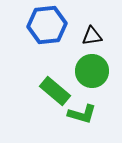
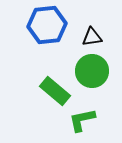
black triangle: moved 1 px down
green L-shape: moved 6 px down; rotated 152 degrees clockwise
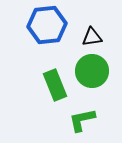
green rectangle: moved 6 px up; rotated 28 degrees clockwise
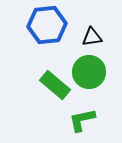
green circle: moved 3 px left, 1 px down
green rectangle: rotated 28 degrees counterclockwise
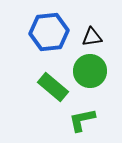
blue hexagon: moved 2 px right, 7 px down
green circle: moved 1 px right, 1 px up
green rectangle: moved 2 px left, 2 px down
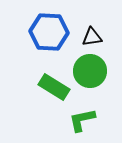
blue hexagon: rotated 9 degrees clockwise
green rectangle: moved 1 px right; rotated 8 degrees counterclockwise
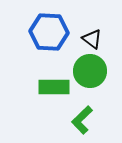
black triangle: moved 2 px down; rotated 45 degrees clockwise
green rectangle: rotated 32 degrees counterclockwise
green L-shape: rotated 32 degrees counterclockwise
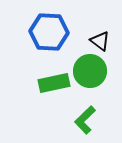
black triangle: moved 8 px right, 2 px down
green rectangle: moved 4 px up; rotated 12 degrees counterclockwise
green L-shape: moved 3 px right
